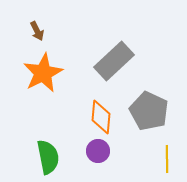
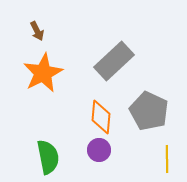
purple circle: moved 1 px right, 1 px up
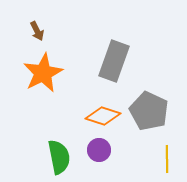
gray rectangle: rotated 27 degrees counterclockwise
orange diamond: moved 2 px right, 1 px up; rotated 76 degrees counterclockwise
green semicircle: moved 11 px right
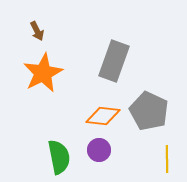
orange diamond: rotated 12 degrees counterclockwise
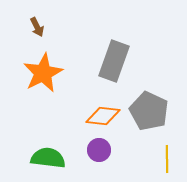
brown arrow: moved 4 px up
green semicircle: moved 11 px left, 1 px down; rotated 72 degrees counterclockwise
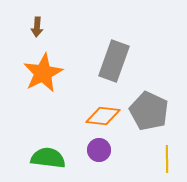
brown arrow: rotated 30 degrees clockwise
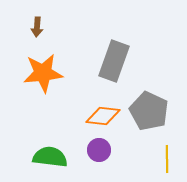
orange star: rotated 21 degrees clockwise
green semicircle: moved 2 px right, 1 px up
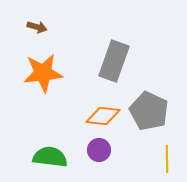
brown arrow: rotated 78 degrees counterclockwise
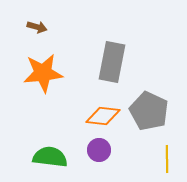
gray rectangle: moved 2 px left, 1 px down; rotated 9 degrees counterclockwise
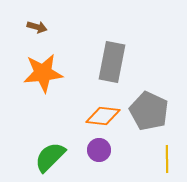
green semicircle: rotated 52 degrees counterclockwise
